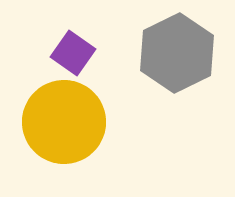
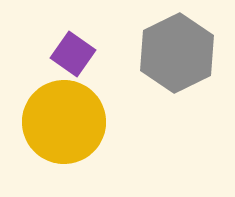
purple square: moved 1 px down
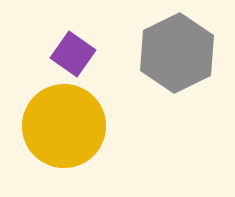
yellow circle: moved 4 px down
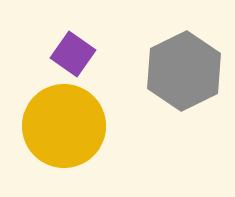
gray hexagon: moved 7 px right, 18 px down
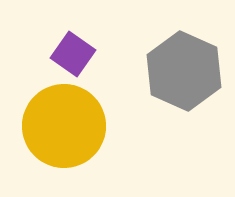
gray hexagon: rotated 10 degrees counterclockwise
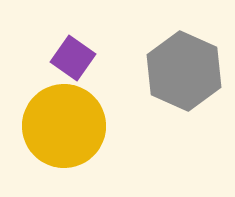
purple square: moved 4 px down
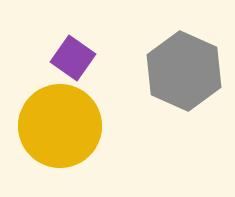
yellow circle: moved 4 px left
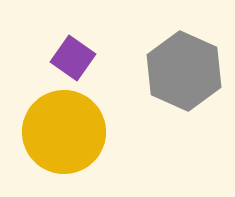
yellow circle: moved 4 px right, 6 px down
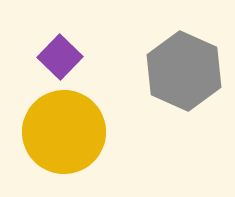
purple square: moved 13 px left, 1 px up; rotated 9 degrees clockwise
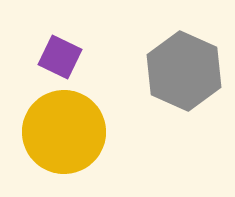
purple square: rotated 18 degrees counterclockwise
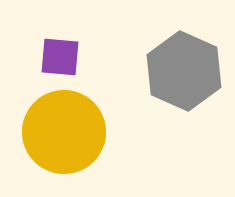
purple square: rotated 21 degrees counterclockwise
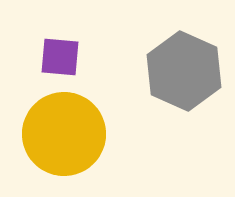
yellow circle: moved 2 px down
